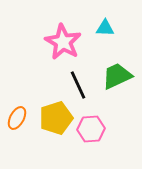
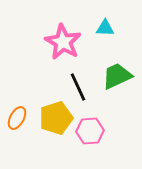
black line: moved 2 px down
pink hexagon: moved 1 px left, 2 px down
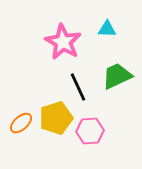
cyan triangle: moved 2 px right, 1 px down
orange ellipse: moved 4 px right, 5 px down; rotated 20 degrees clockwise
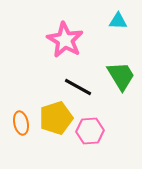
cyan triangle: moved 11 px right, 8 px up
pink star: moved 2 px right, 2 px up
green trapezoid: moved 4 px right; rotated 84 degrees clockwise
black line: rotated 36 degrees counterclockwise
orange ellipse: rotated 60 degrees counterclockwise
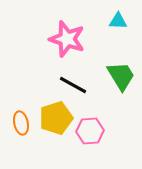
pink star: moved 2 px right, 1 px up; rotated 12 degrees counterclockwise
black line: moved 5 px left, 2 px up
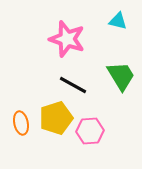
cyan triangle: rotated 12 degrees clockwise
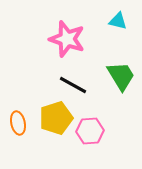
orange ellipse: moved 3 px left
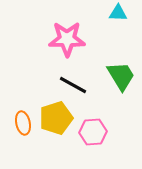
cyan triangle: moved 8 px up; rotated 12 degrees counterclockwise
pink star: rotated 18 degrees counterclockwise
orange ellipse: moved 5 px right
pink hexagon: moved 3 px right, 1 px down
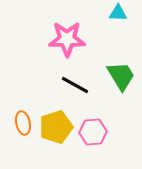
black line: moved 2 px right
yellow pentagon: moved 9 px down
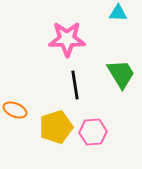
green trapezoid: moved 2 px up
black line: rotated 52 degrees clockwise
orange ellipse: moved 8 px left, 13 px up; rotated 55 degrees counterclockwise
